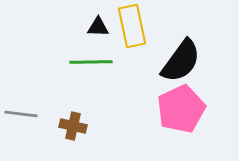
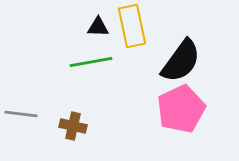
green line: rotated 9 degrees counterclockwise
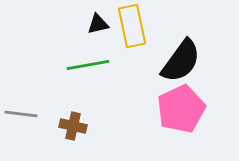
black triangle: moved 3 px up; rotated 15 degrees counterclockwise
green line: moved 3 px left, 3 px down
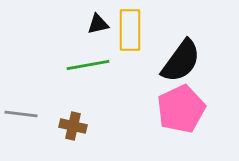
yellow rectangle: moved 2 px left, 4 px down; rotated 12 degrees clockwise
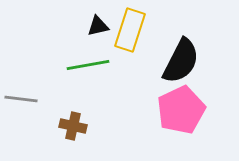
black triangle: moved 2 px down
yellow rectangle: rotated 18 degrees clockwise
black semicircle: rotated 9 degrees counterclockwise
pink pentagon: moved 1 px down
gray line: moved 15 px up
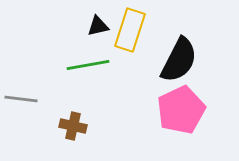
black semicircle: moved 2 px left, 1 px up
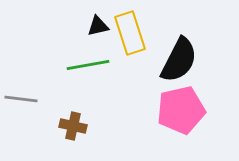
yellow rectangle: moved 3 px down; rotated 36 degrees counterclockwise
pink pentagon: rotated 12 degrees clockwise
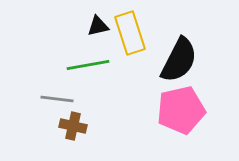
gray line: moved 36 px right
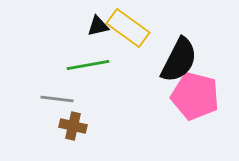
yellow rectangle: moved 2 px left, 5 px up; rotated 36 degrees counterclockwise
pink pentagon: moved 14 px right, 14 px up; rotated 27 degrees clockwise
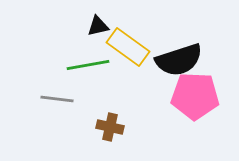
yellow rectangle: moved 19 px down
black semicircle: rotated 45 degrees clockwise
pink pentagon: rotated 12 degrees counterclockwise
brown cross: moved 37 px right, 1 px down
